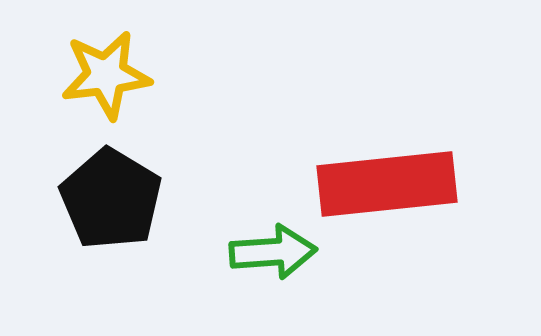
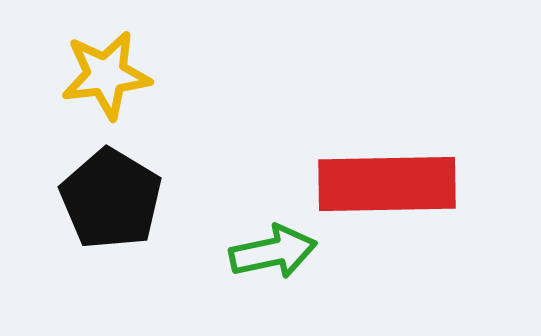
red rectangle: rotated 5 degrees clockwise
green arrow: rotated 8 degrees counterclockwise
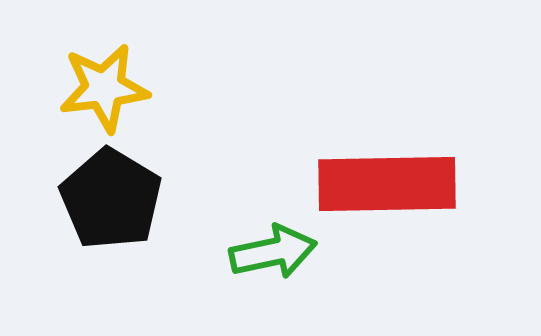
yellow star: moved 2 px left, 13 px down
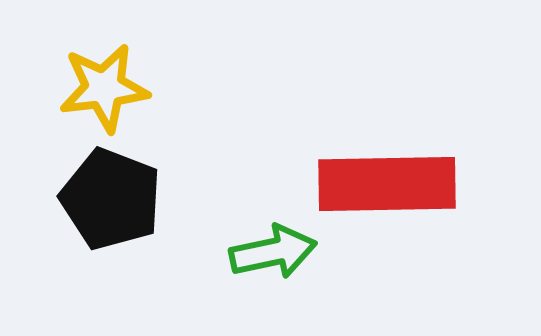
black pentagon: rotated 10 degrees counterclockwise
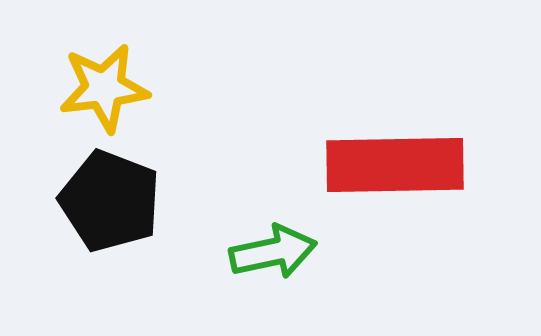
red rectangle: moved 8 px right, 19 px up
black pentagon: moved 1 px left, 2 px down
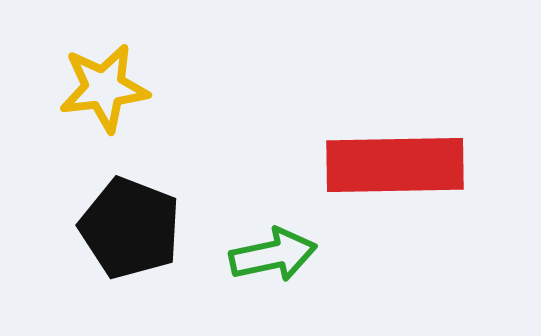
black pentagon: moved 20 px right, 27 px down
green arrow: moved 3 px down
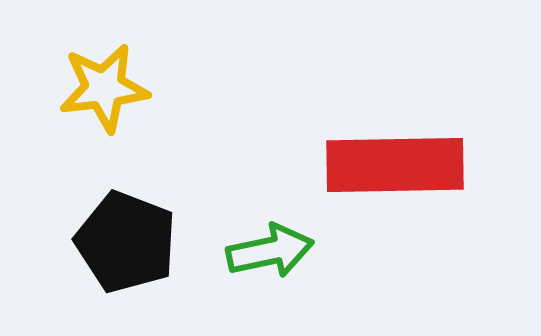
black pentagon: moved 4 px left, 14 px down
green arrow: moved 3 px left, 4 px up
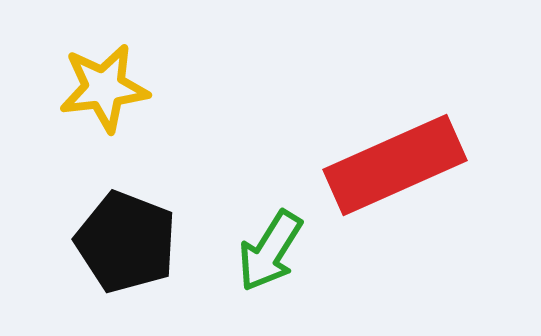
red rectangle: rotated 23 degrees counterclockwise
green arrow: rotated 134 degrees clockwise
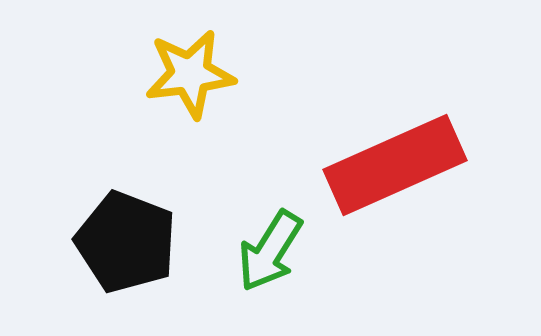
yellow star: moved 86 px right, 14 px up
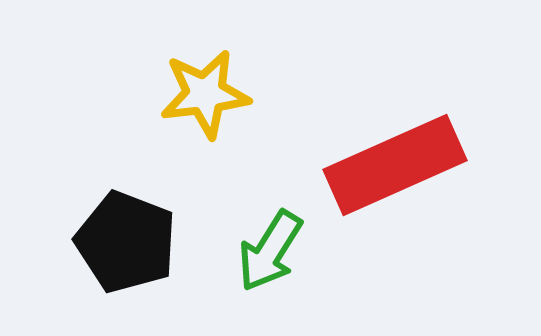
yellow star: moved 15 px right, 20 px down
